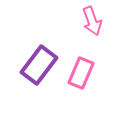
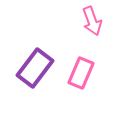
purple rectangle: moved 4 px left, 3 px down
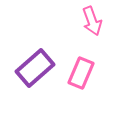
purple rectangle: rotated 12 degrees clockwise
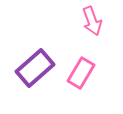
pink rectangle: rotated 8 degrees clockwise
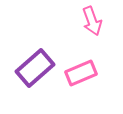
pink rectangle: rotated 36 degrees clockwise
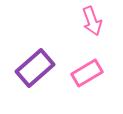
pink rectangle: moved 6 px right; rotated 8 degrees counterclockwise
